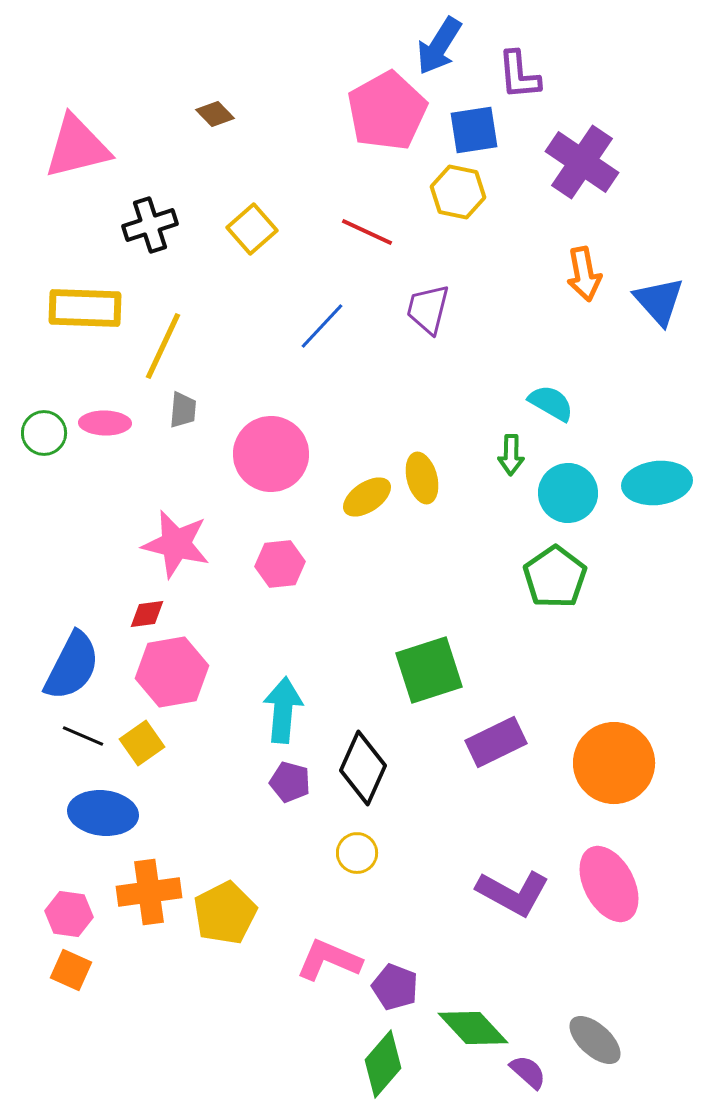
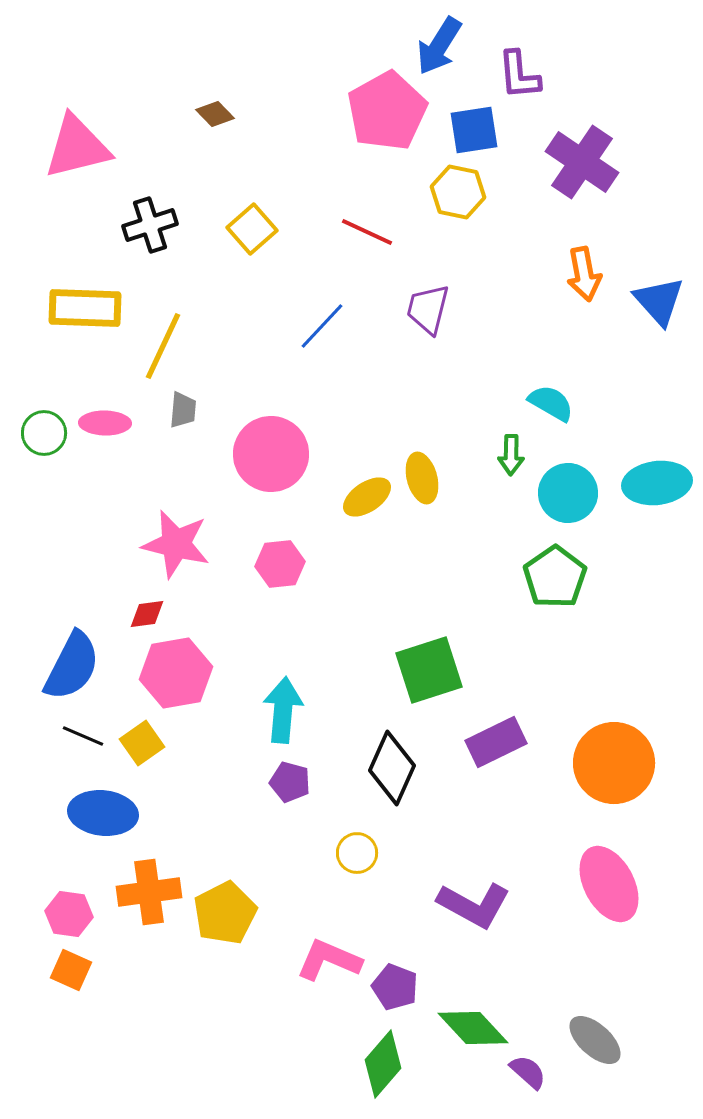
pink hexagon at (172, 672): moved 4 px right, 1 px down
black diamond at (363, 768): moved 29 px right
purple L-shape at (513, 893): moved 39 px left, 12 px down
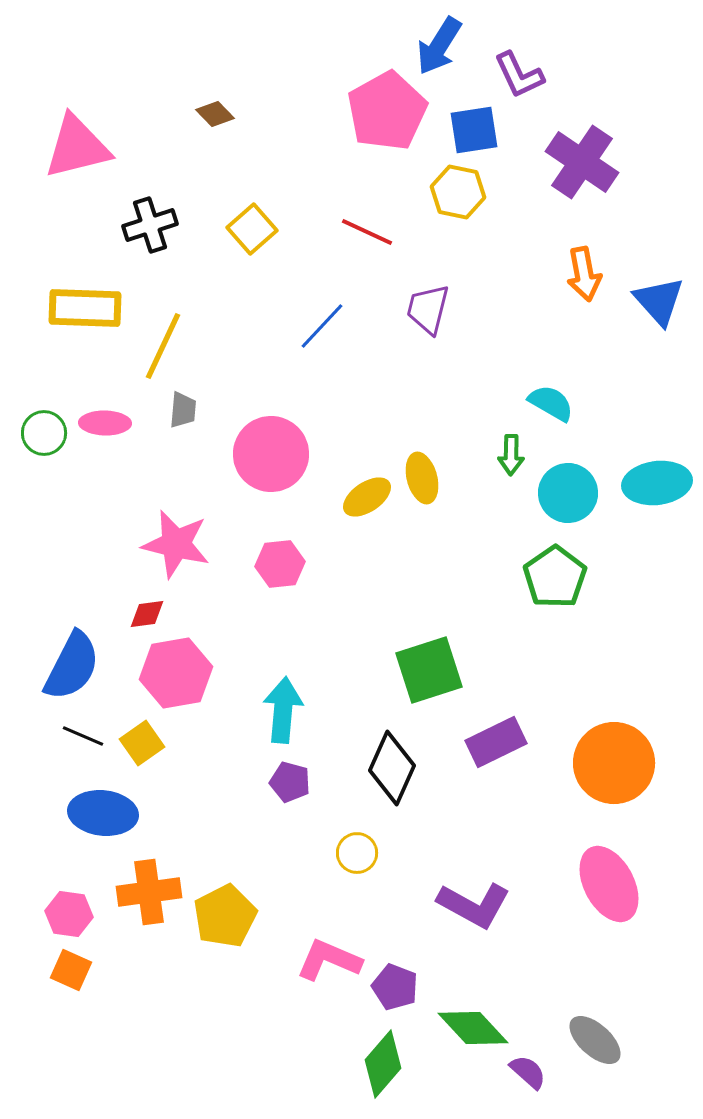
purple L-shape at (519, 75): rotated 20 degrees counterclockwise
yellow pentagon at (225, 913): moved 3 px down
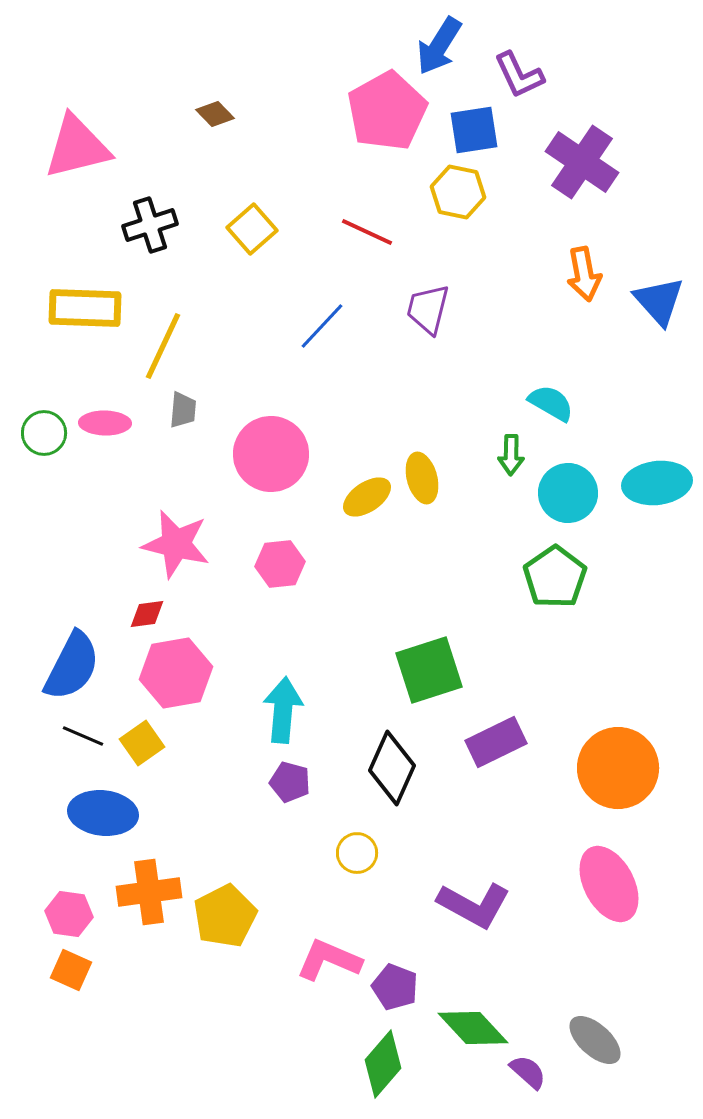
orange circle at (614, 763): moved 4 px right, 5 px down
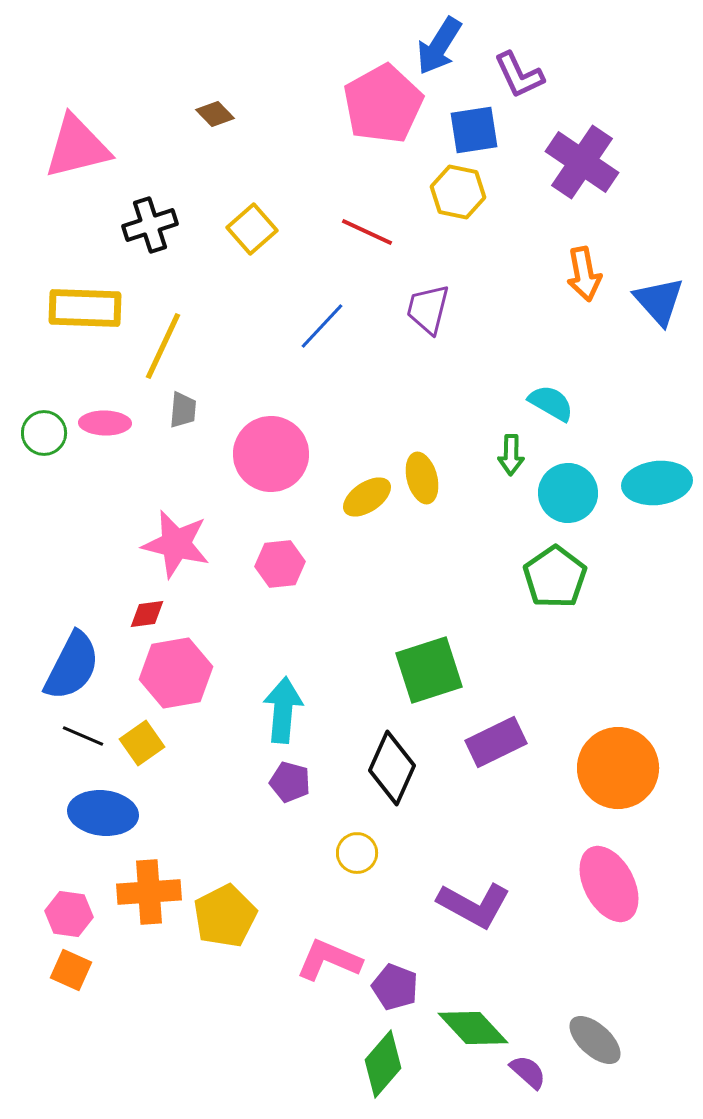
pink pentagon at (387, 111): moved 4 px left, 7 px up
orange cross at (149, 892): rotated 4 degrees clockwise
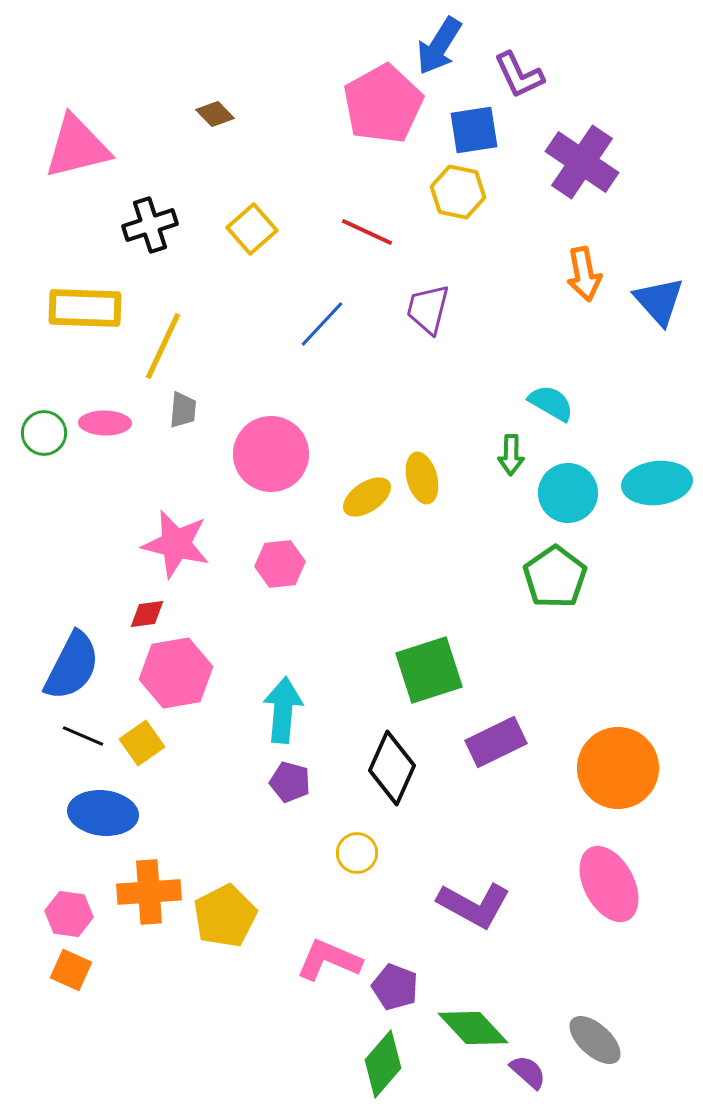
blue line at (322, 326): moved 2 px up
